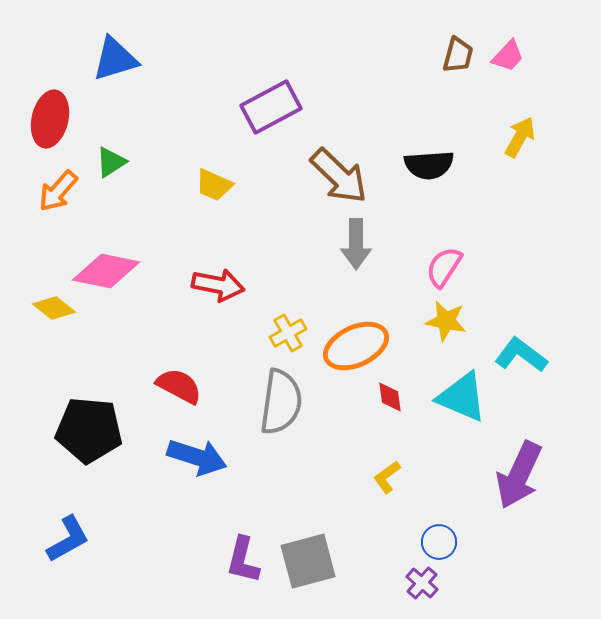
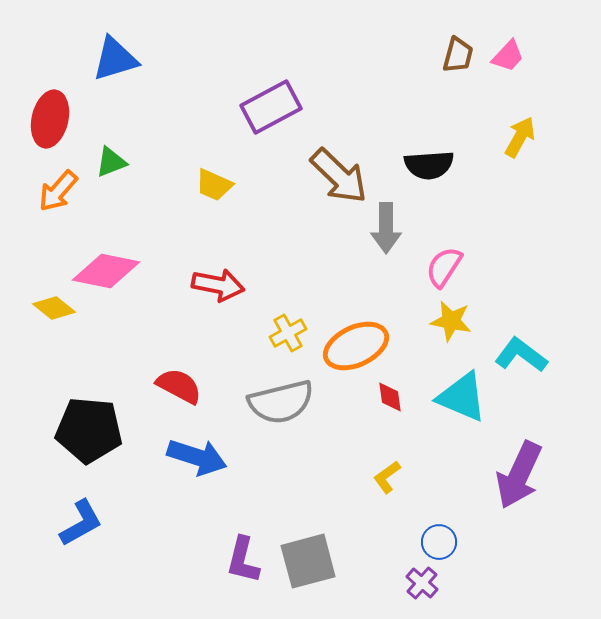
green triangle: rotated 12 degrees clockwise
gray arrow: moved 30 px right, 16 px up
yellow star: moved 5 px right
gray semicircle: rotated 68 degrees clockwise
blue L-shape: moved 13 px right, 16 px up
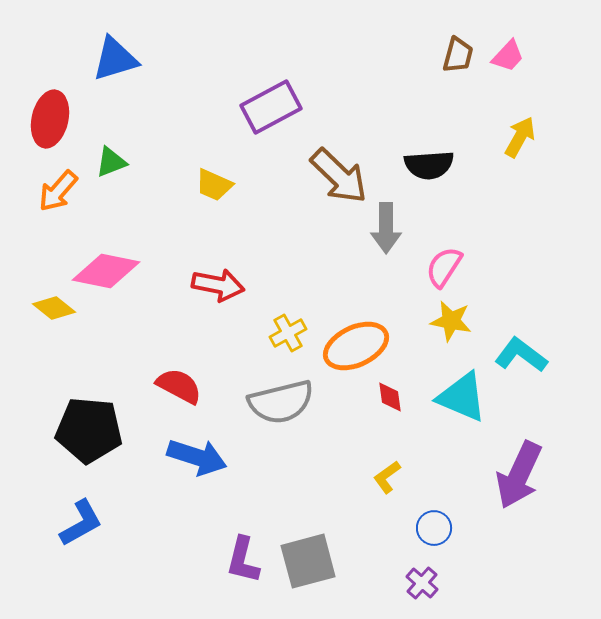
blue circle: moved 5 px left, 14 px up
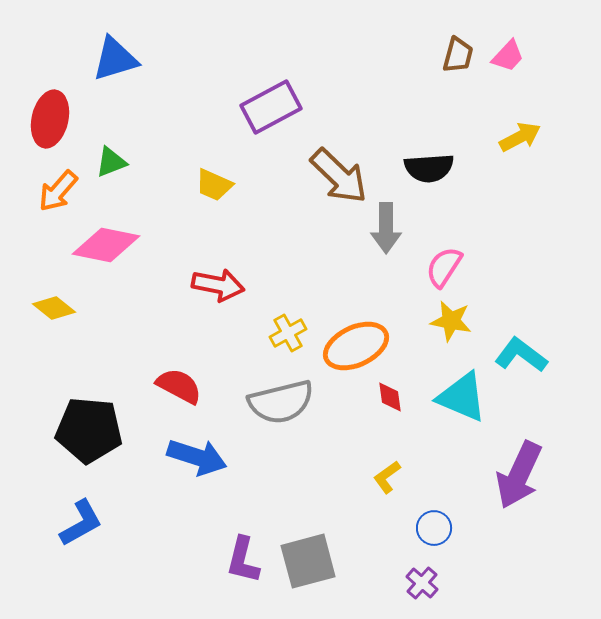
yellow arrow: rotated 33 degrees clockwise
black semicircle: moved 3 px down
pink diamond: moved 26 px up
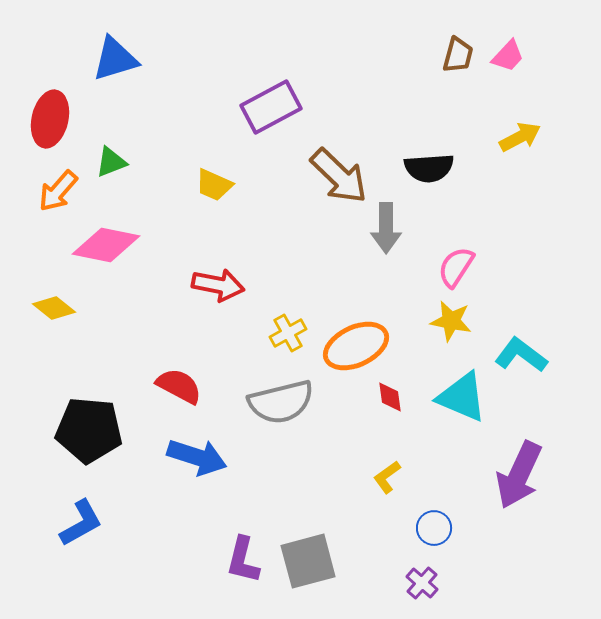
pink semicircle: moved 12 px right
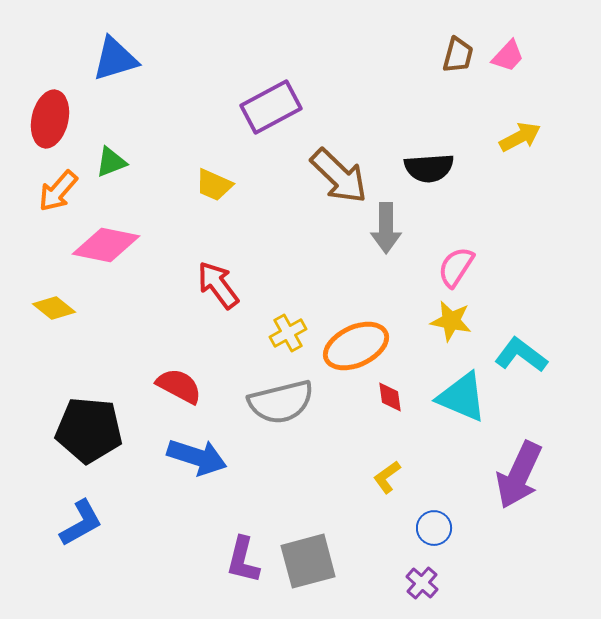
red arrow: rotated 138 degrees counterclockwise
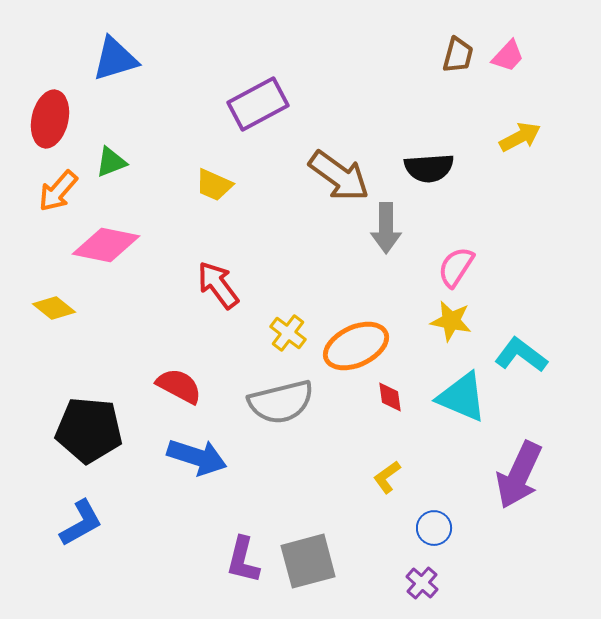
purple rectangle: moved 13 px left, 3 px up
brown arrow: rotated 8 degrees counterclockwise
yellow cross: rotated 24 degrees counterclockwise
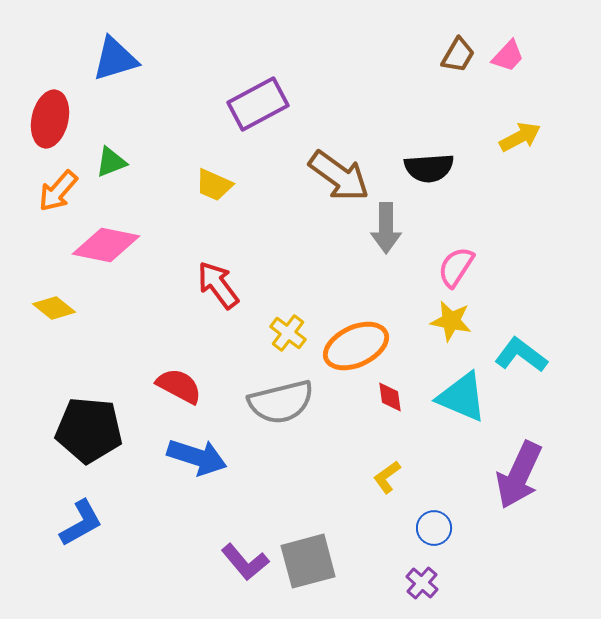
brown trapezoid: rotated 15 degrees clockwise
purple L-shape: moved 2 px right, 2 px down; rotated 54 degrees counterclockwise
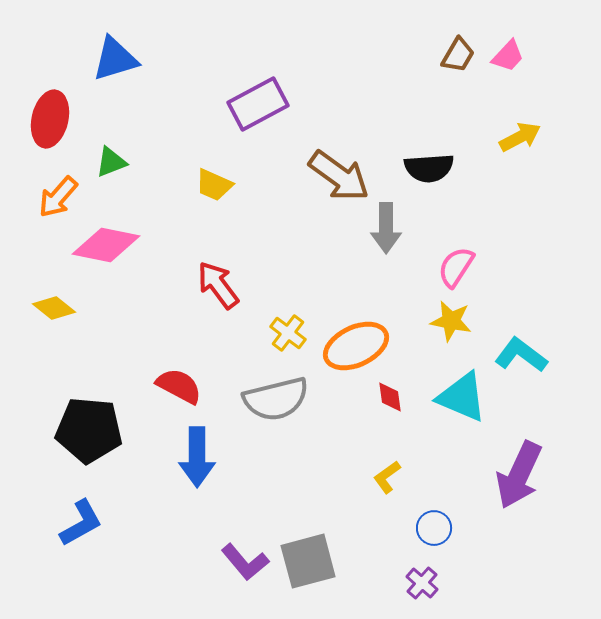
orange arrow: moved 6 px down
gray semicircle: moved 5 px left, 3 px up
blue arrow: rotated 72 degrees clockwise
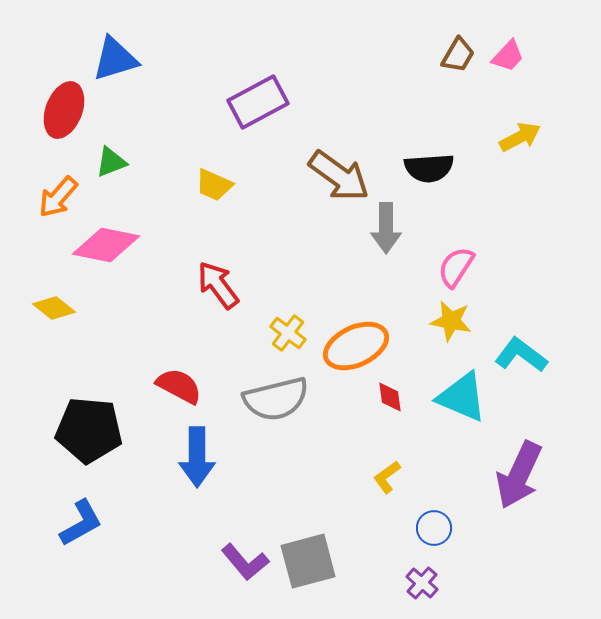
purple rectangle: moved 2 px up
red ellipse: moved 14 px right, 9 px up; rotated 8 degrees clockwise
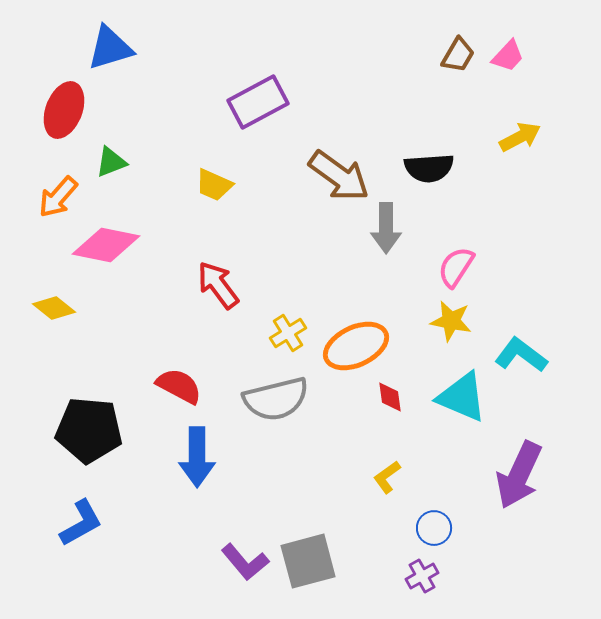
blue triangle: moved 5 px left, 11 px up
yellow cross: rotated 21 degrees clockwise
purple cross: moved 7 px up; rotated 20 degrees clockwise
